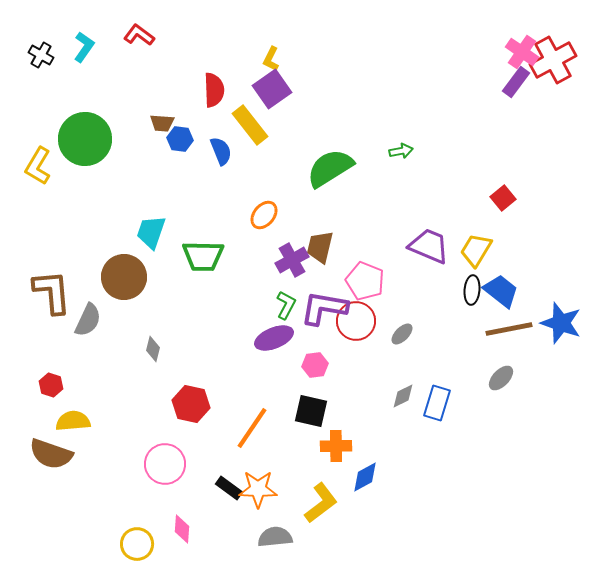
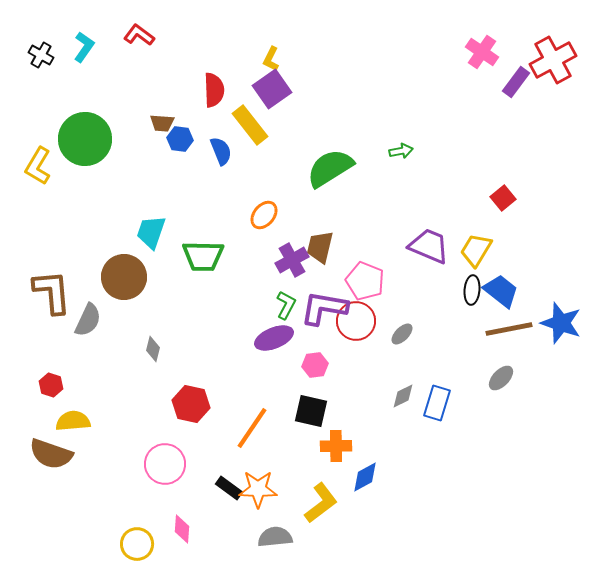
pink cross at (522, 52): moved 40 px left
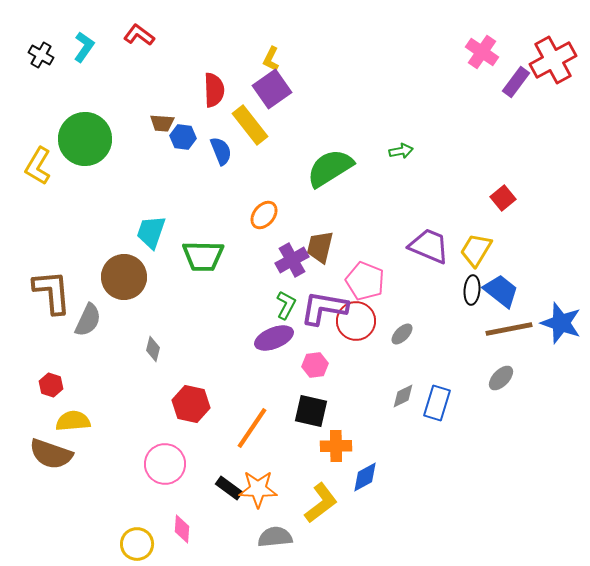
blue hexagon at (180, 139): moved 3 px right, 2 px up
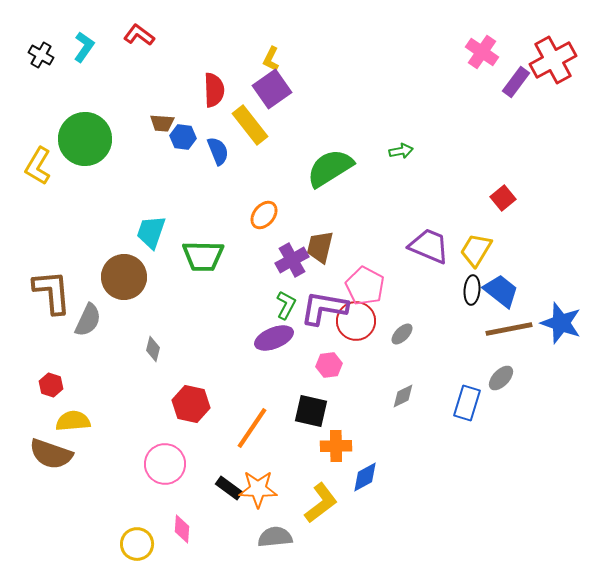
blue semicircle at (221, 151): moved 3 px left
pink pentagon at (365, 281): moved 5 px down; rotated 6 degrees clockwise
pink hexagon at (315, 365): moved 14 px right
blue rectangle at (437, 403): moved 30 px right
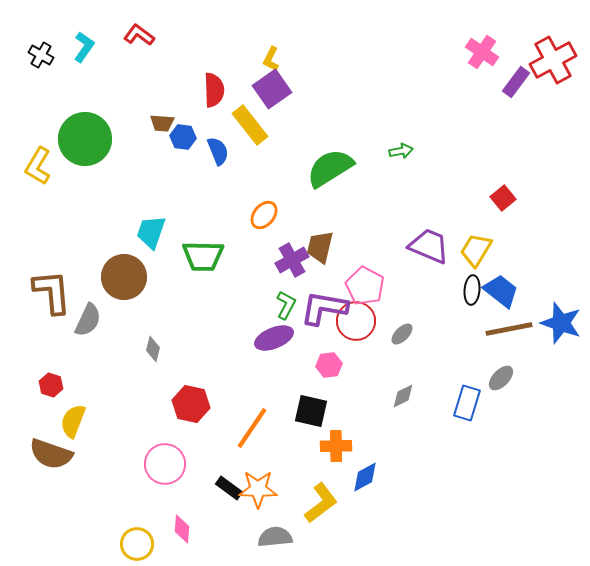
yellow semicircle at (73, 421): rotated 64 degrees counterclockwise
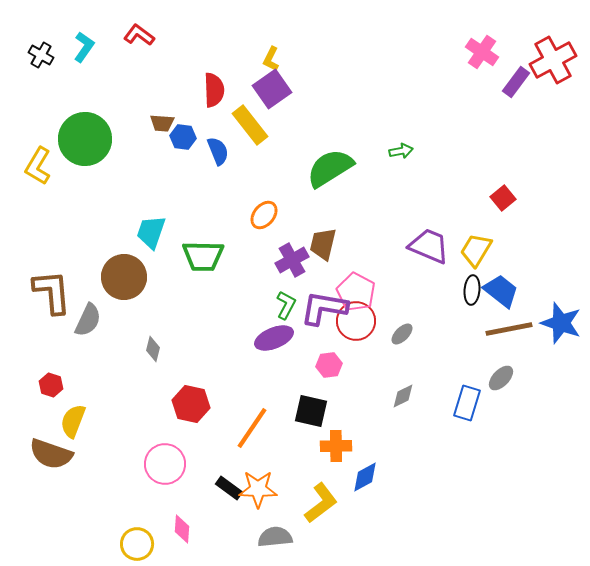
brown trapezoid at (320, 247): moved 3 px right, 3 px up
pink pentagon at (365, 286): moved 9 px left, 6 px down
